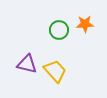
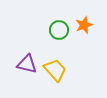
orange star: moved 1 px left, 1 px down; rotated 18 degrees counterclockwise
yellow trapezoid: moved 1 px up
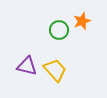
orange star: moved 2 px left, 4 px up
purple triangle: moved 2 px down
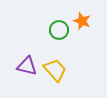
orange star: rotated 30 degrees counterclockwise
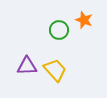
orange star: moved 2 px right, 1 px up
purple triangle: rotated 15 degrees counterclockwise
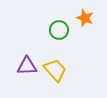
orange star: moved 1 px right, 2 px up
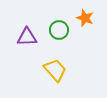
purple triangle: moved 29 px up
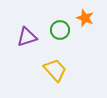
green circle: moved 1 px right
purple triangle: rotated 15 degrees counterclockwise
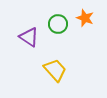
green circle: moved 2 px left, 6 px up
purple triangle: moved 2 px right; rotated 50 degrees clockwise
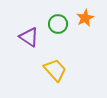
orange star: rotated 24 degrees clockwise
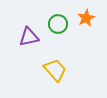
orange star: moved 1 px right
purple triangle: rotated 45 degrees counterclockwise
